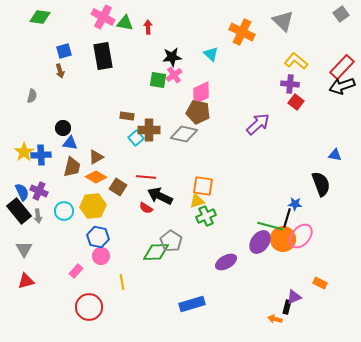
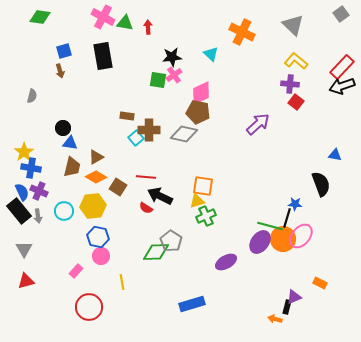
gray triangle at (283, 21): moved 10 px right, 4 px down
blue cross at (41, 155): moved 10 px left, 13 px down; rotated 12 degrees clockwise
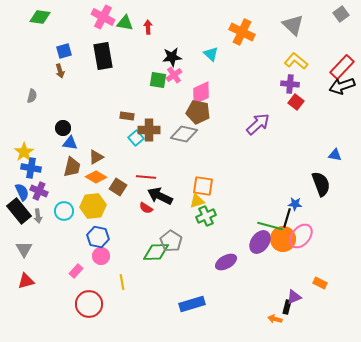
red circle at (89, 307): moved 3 px up
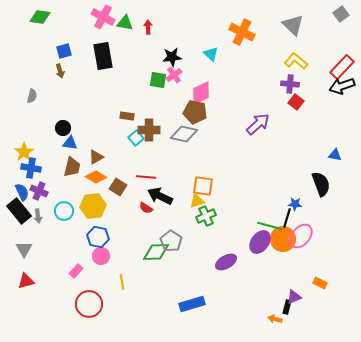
brown pentagon at (198, 112): moved 3 px left
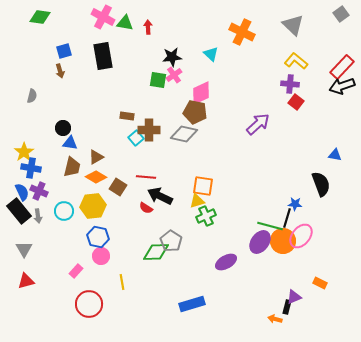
orange circle at (283, 239): moved 2 px down
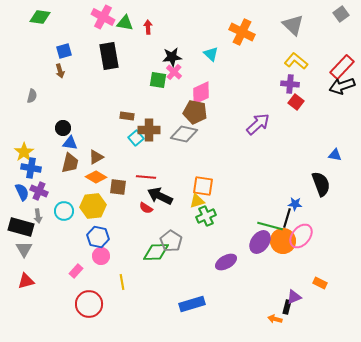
black rectangle at (103, 56): moved 6 px right
pink cross at (174, 75): moved 3 px up; rotated 14 degrees counterclockwise
brown trapezoid at (72, 167): moved 2 px left, 4 px up
brown square at (118, 187): rotated 24 degrees counterclockwise
black rectangle at (19, 211): moved 2 px right, 16 px down; rotated 35 degrees counterclockwise
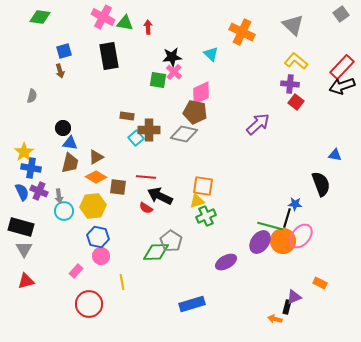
gray arrow at (38, 216): moved 21 px right, 20 px up
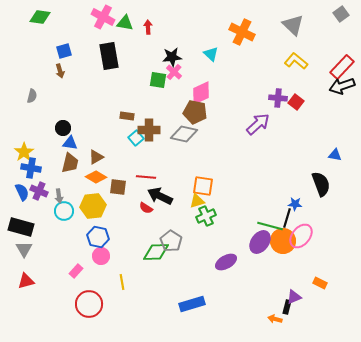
purple cross at (290, 84): moved 12 px left, 14 px down
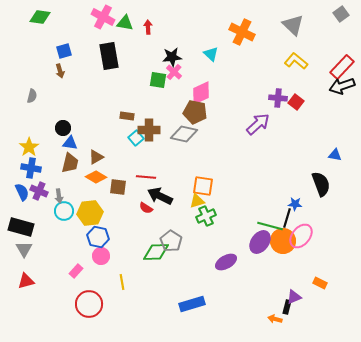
yellow star at (24, 152): moved 5 px right, 5 px up
yellow hexagon at (93, 206): moved 3 px left, 7 px down
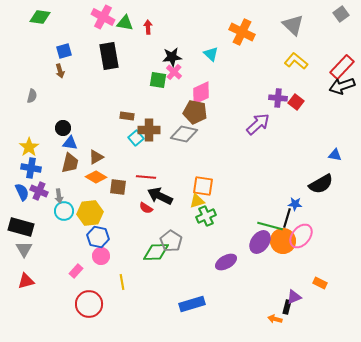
black semicircle at (321, 184): rotated 80 degrees clockwise
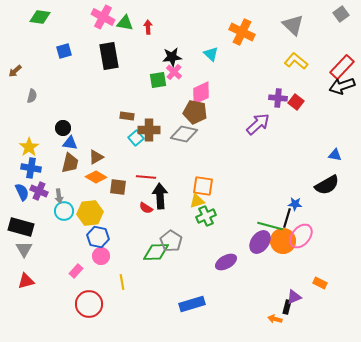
brown arrow at (60, 71): moved 45 px left; rotated 64 degrees clockwise
green square at (158, 80): rotated 18 degrees counterclockwise
black semicircle at (321, 184): moved 6 px right, 1 px down
black arrow at (160, 196): rotated 60 degrees clockwise
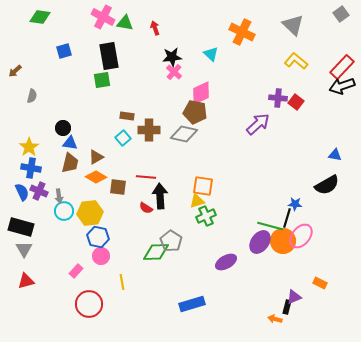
red arrow at (148, 27): moved 7 px right, 1 px down; rotated 16 degrees counterclockwise
green square at (158, 80): moved 56 px left
cyan square at (136, 138): moved 13 px left
